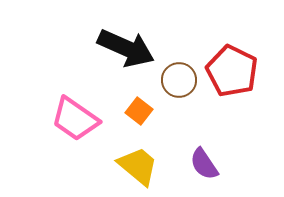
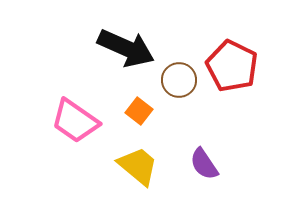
red pentagon: moved 5 px up
pink trapezoid: moved 2 px down
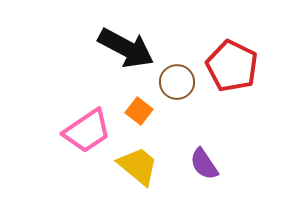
black arrow: rotated 4 degrees clockwise
brown circle: moved 2 px left, 2 px down
pink trapezoid: moved 12 px right, 10 px down; rotated 69 degrees counterclockwise
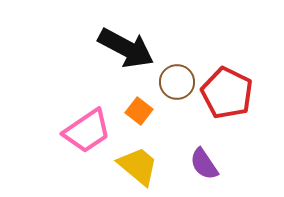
red pentagon: moved 5 px left, 27 px down
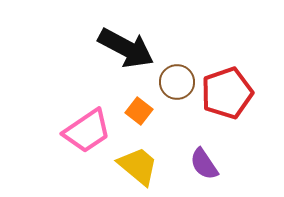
red pentagon: rotated 27 degrees clockwise
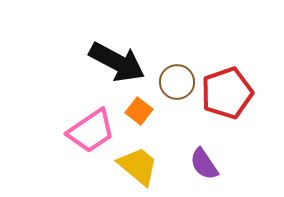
black arrow: moved 9 px left, 14 px down
pink trapezoid: moved 4 px right
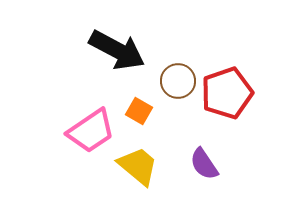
black arrow: moved 12 px up
brown circle: moved 1 px right, 1 px up
orange square: rotated 8 degrees counterclockwise
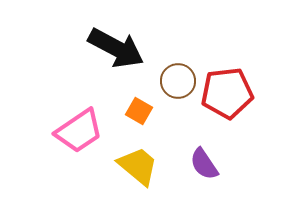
black arrow: moved 1 px left, 2 px up
red pentagon: rotated 12 degrees clockwise
pink trapezoid: moved 12 px left
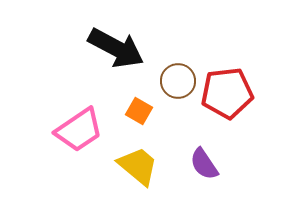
pink trapezoid: moved 1 px up
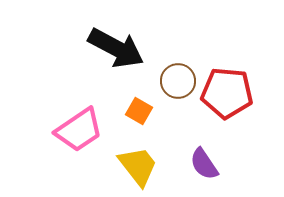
red pentagon: rotated 12 degrees clockwise
yellow trapezoid: rotated 12 degrees clockwise
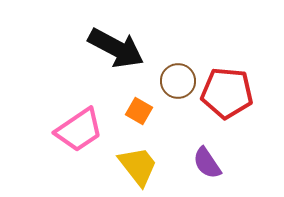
purple semicircle: moved 3 px right, 1 px up
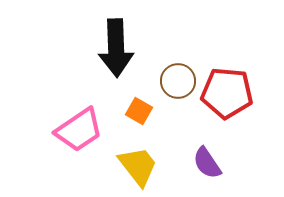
black arrow: rotated 60 degrees clockwise
